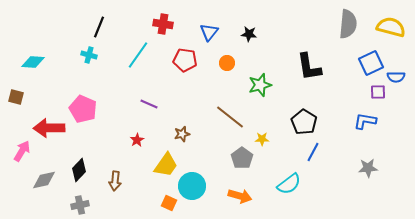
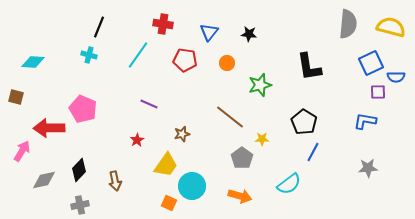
brown arrow: rotated 18 degrees counterclockwise
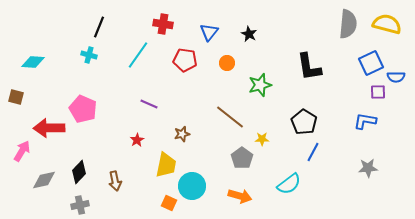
yellow semicircle: moved 4 px left, 3 px up
black star: rotated 21 degrees clockwise
yellow trapezoid: rotated 24 degrees counterclockwise
black diamond: moved 2 px down
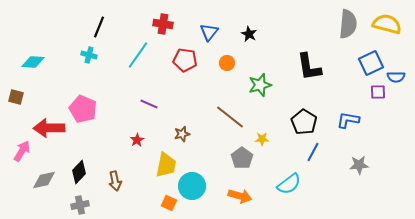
blue L-shape: moved 17 px left, 1 px up
gray star: moved 9 px left, 3 px up
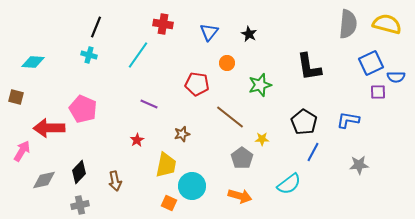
black line: moved 3 px left
red pentagon: moved 12 px right, 24 px down
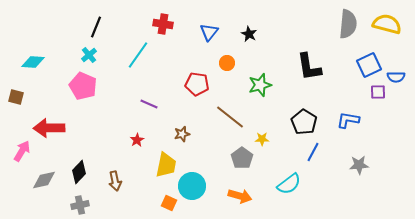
cyan cross: rotated 35 degrees clockwise
blue square: moved 2 px left, 2 px down
pink pentagon: moved 23 px up
